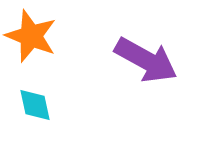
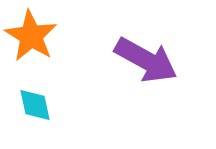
orange star: rotated 10 degrees clockwise
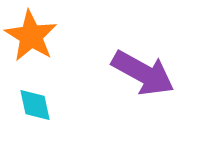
purple arrow: moved 3 px left, 13 px down
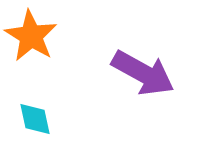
cyan diamond: moved 14 px down
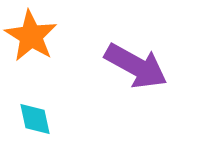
purple arrow: moved 7 px left, 7 px up
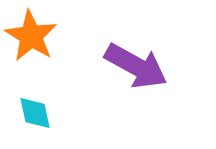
cyan diamond: moved 6 px up
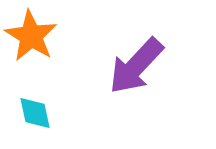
purple arrow: rotated 104 degrees clockwise
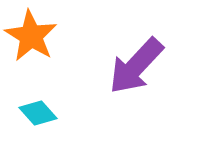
cyan diamond: moved 3 px right; rotated 30 degrees counterclockwise
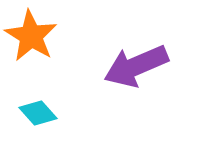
purple arrow: rotated 24 degrees clockwise
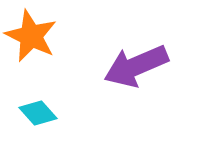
orange star: rotated 6 degrees counterclockwise
